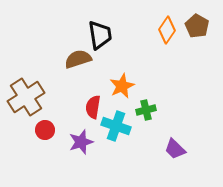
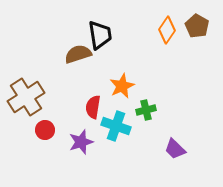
brown semicircle: moved 5 px up
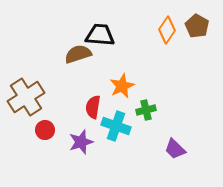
black trapezoid: rotated 76 degrees counterclockwise
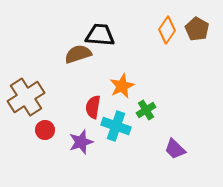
brown pentagon: moved 3 px down
green cross: rotated 18 degrees counterclockwise
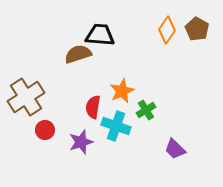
orange star: moved 5 px down
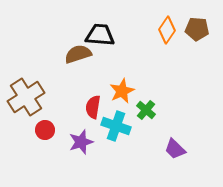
brown pentagon: rotated 25 degrees counterclockwise
green cross: rotated 18 degrees counterclockwise
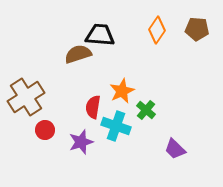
orange diamond: moved 10 px left
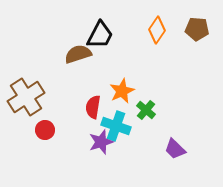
black trapezoid: rotated 112 degrees clockwise
purple star: moved 20 px right
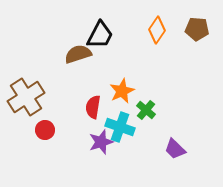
cyan cross: moved 4 px right, 1 px down
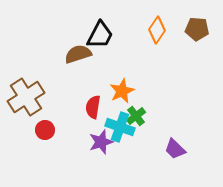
green cross: moved 10 px left, 6 px down; rotated 12 degrees clockwise
